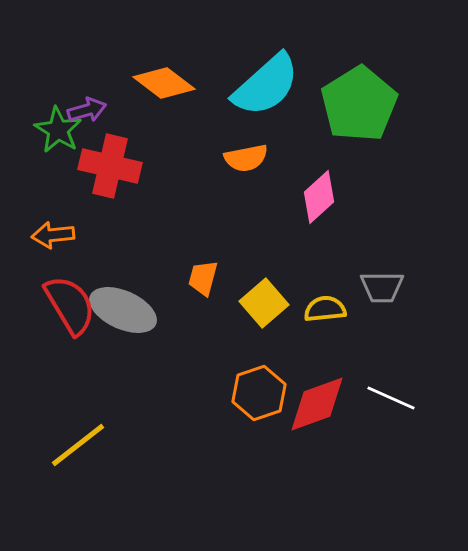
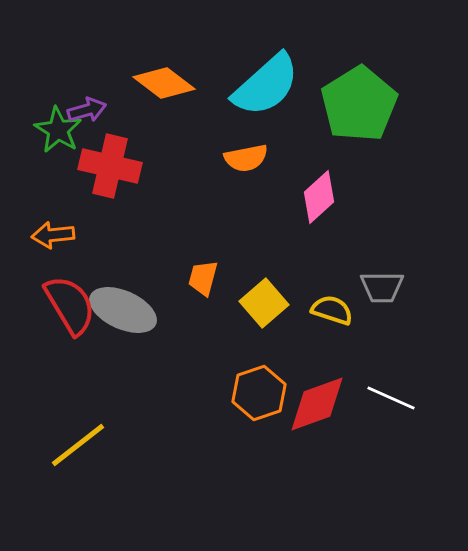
yellow semicircle: moved 7 px right, 1 px down; rotated 24 degrees clockwise
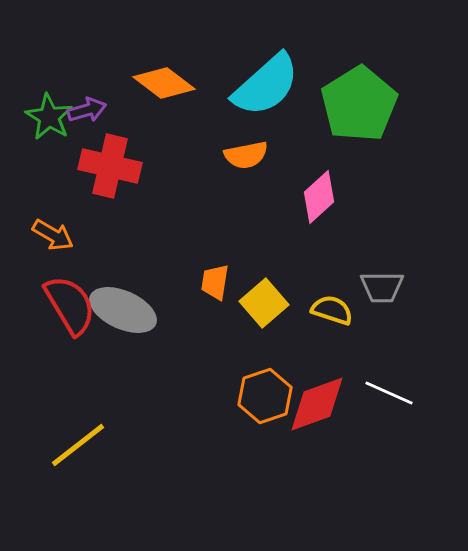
green star: moved 9 px left, 13 px up
orange semicircle: moved 3 px up
orange arrow: rotated 144 degrees counterclockwise
orange trapezoid: moved 12 px right, 4 px down; rotated 6 degrees counterclockwise
orange hexagon: moved 6 px right, 3 px down
white line: moved 2 px left, 5 px up
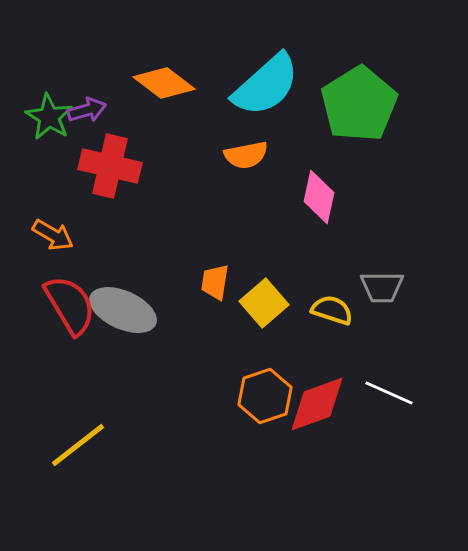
pink diamond: rotated 36 degrees counterclockwise
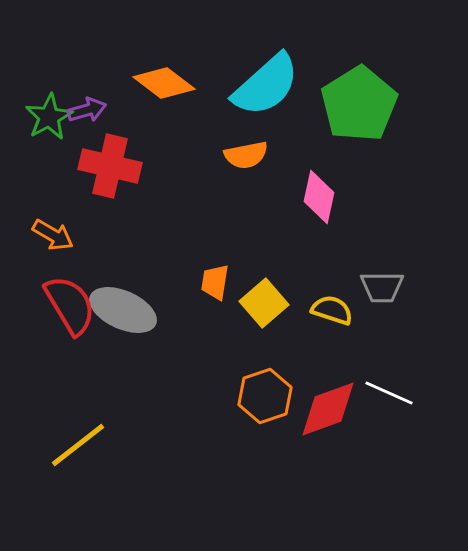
green star: rotated 12 degrees clockwise
red diamond: moved 11 px right, 5 px down
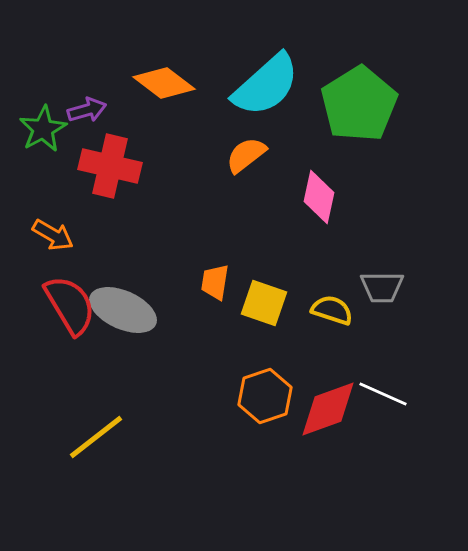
green star: moved 6 px left, 12 px down
orange semicircle: rotated 153 degrees clockwise
yellow square: rotated 30 degrees counterclockwise
white line: moved 6 px left, 1 px down
yellow line: moved 18 px right, 8 px up
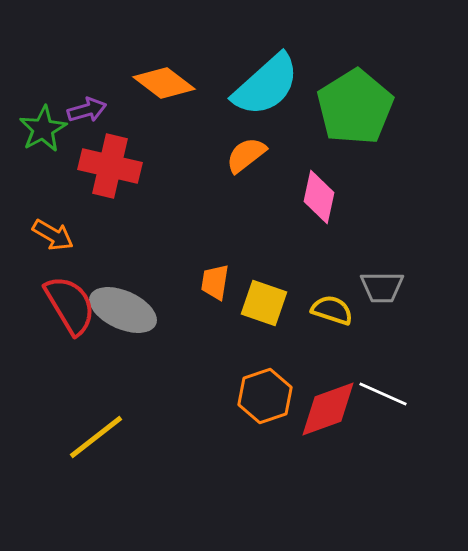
green pentagon: moved 4 px left, 3 px down
